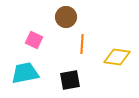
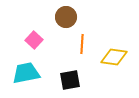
pink square: rotated 18 degrees clockwise
yellow diamond: moved 3 px left
cyan trapezoid: moved 1 px right
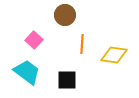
brown circle: moved 1 px left, 2 px up
yellow diamond: moved 2 px up
cyan trapezoid: moved 1 px right, 1 px up; rotated 48 degrees clockwise
black square: moved 3 px left; rotated 10 degrees clockwise
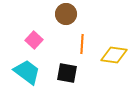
brown circle: moved 1 px right, 1 px up
black square: moved 7 px up; rotated 10 degrees clockwise
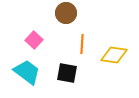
brown circle: moved 1 px up
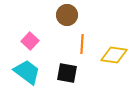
brown circle: moved 1 px right, 2 px down
pink square: moved 4 px left, 1 px down
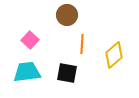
pink square: moved 1 px up
yellow diamond: rotated 48 degrees counterclockwise
cyan trapezoid: rotated 44 degrees counterclockwise
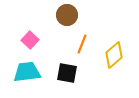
orange line: rotated 18 degrees clockwise
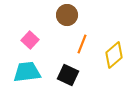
black square: moved 1 px right, 2 px down; rotated 15 degrees clockwise
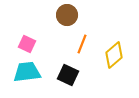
pink square: moved 3 px left, 4 px down; rotated 18 degrees counterclockwise
